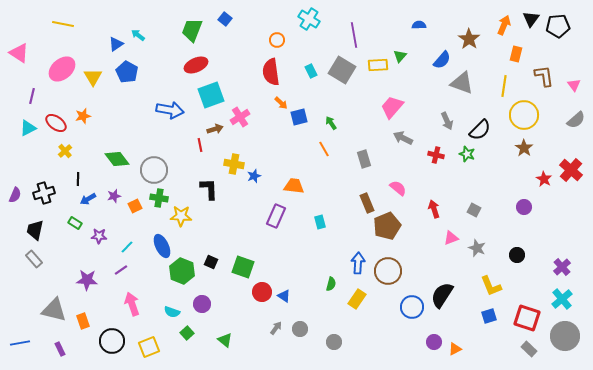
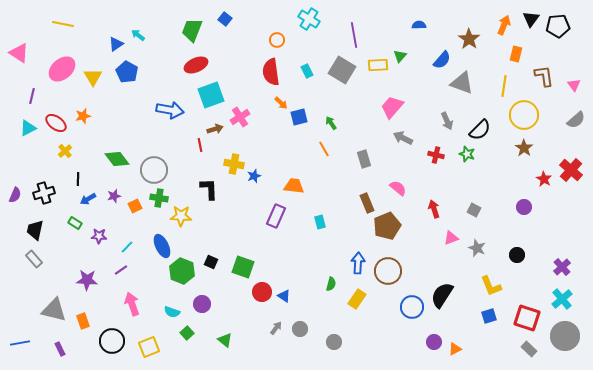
cyan rectangle at (311, 71): moved 4 px left
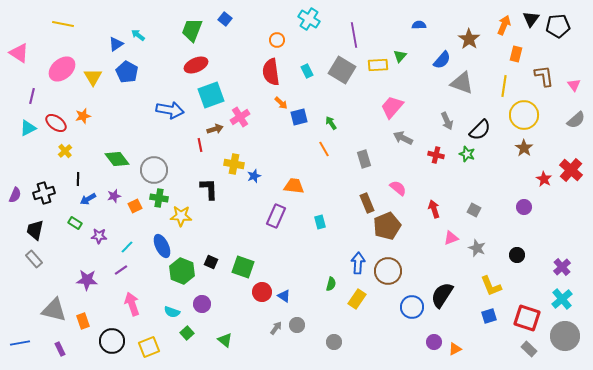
gray circle at (300, 329): moved 3 px left, 4 px up
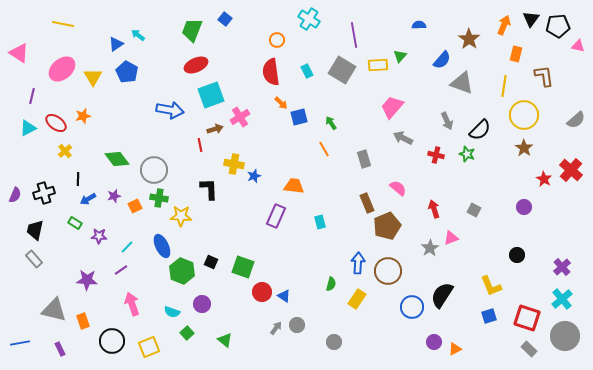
pink triangle at (574, 85): moved 4 px right, 39 px up; rotated 40 degrees counterclockwise
gray star at (477, 248): moved 47 px left; rotated 18 degrees clockwise
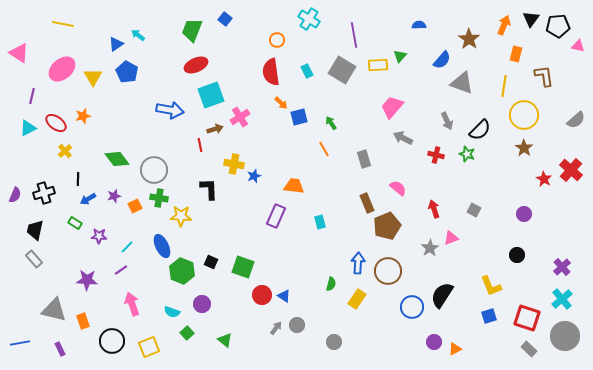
purple circle at (524, 207): moved 7 px down
red circle at (262, 292): moved 3 px down
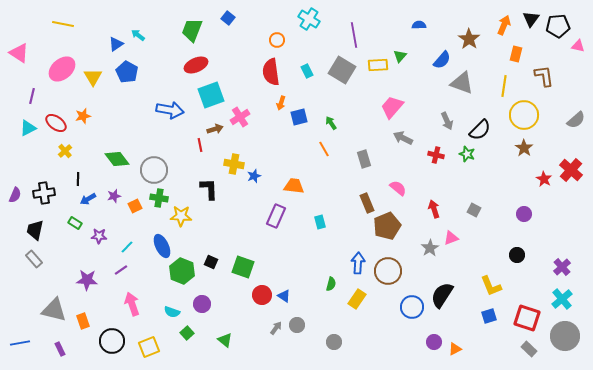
blue square at (225, 19): moved 3 px right, 1 px up
orange arrow at (281, 103): rotated 64 degrees clockwise
black cross at (44, 193): rotated 10 degrees clockwise
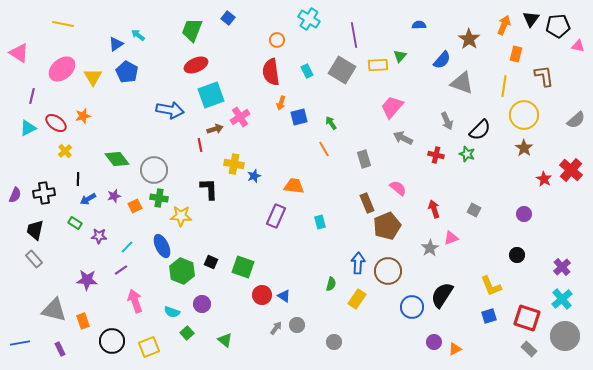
pink arrow at (132, 304): moved 3 px right, 3 px up
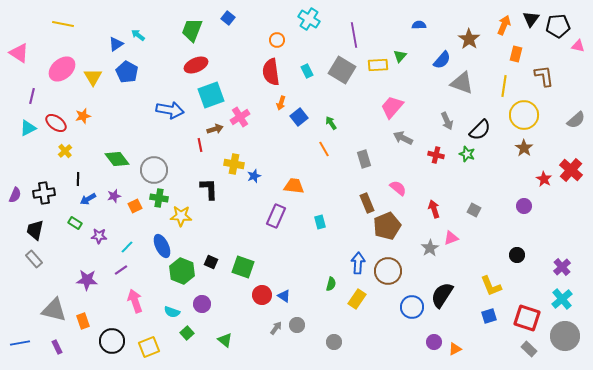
blue square at (299, 117): rotated 24 degrees counterclockwise
purple circle at (524, 214): moved 8 px up
purple rectangle at (60, 349): moved 3 px left, 2 px up
